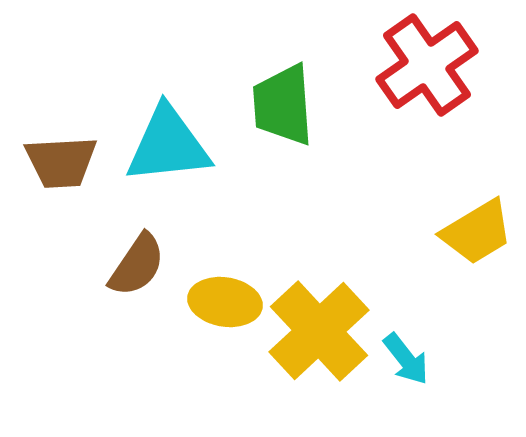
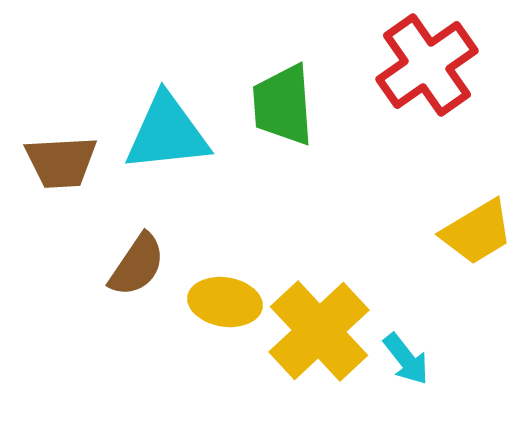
cyan triangle: moved 1 px left, 12 px up
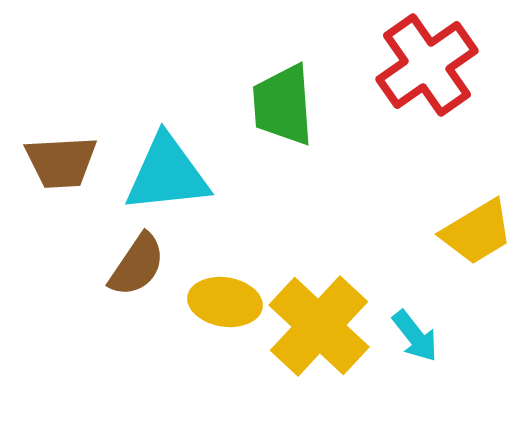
cyan triangle: moved 41 px down
yellow cross: moved 5 px up; rotated 4 degrees counterclockwise
cyan arrow: moved 9 px right, 23 px up
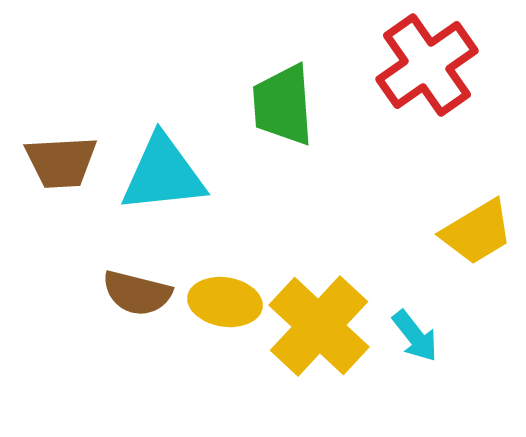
cyan triangle: moved 4 px left
brown semicircle: moved 28 px down; rotated 70 degrees clockwise
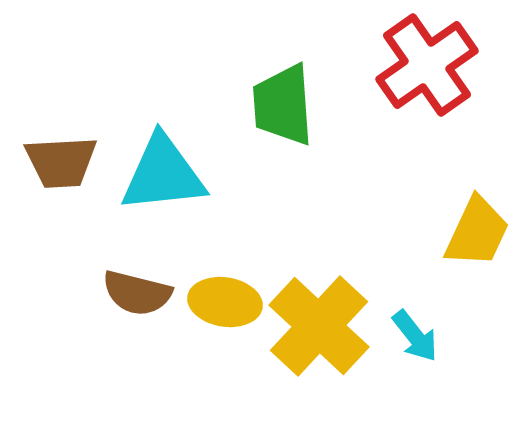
yellow trapezoid: rotated 34 degrees counterclockwise
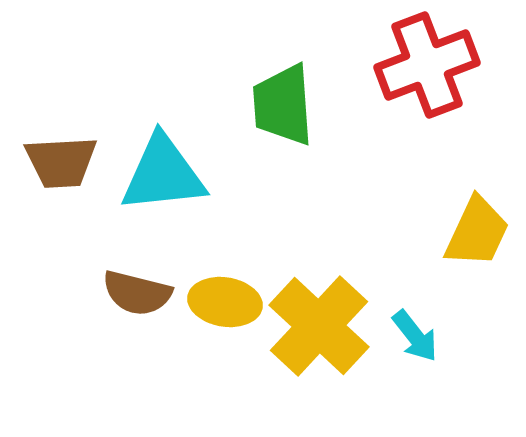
red cross: rotated 14 degrees clockwise
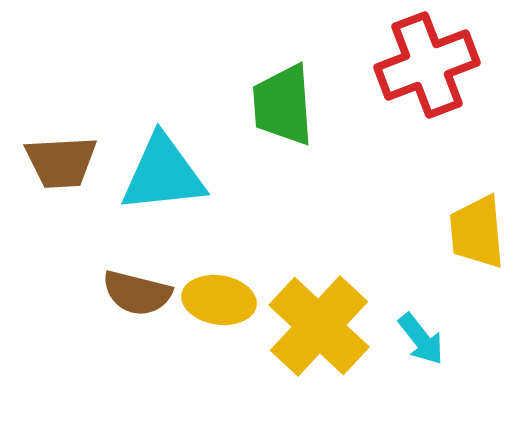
yellow trapezoid: rotated 150 degrees clockwise
yellow ellipse: moved 6 px left, 2 px up
cyan arrow: moved 6 px right, 3 px down
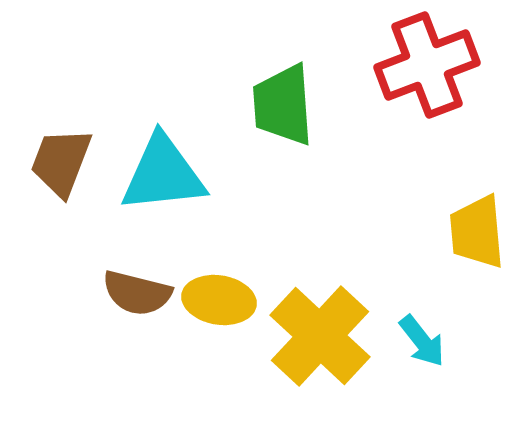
brown trapezoid: rotated 114 degrees clockwise
yellow cross: moved 1 px right, 10 px down
cyan arrow: moved 1 px right, 2 px down
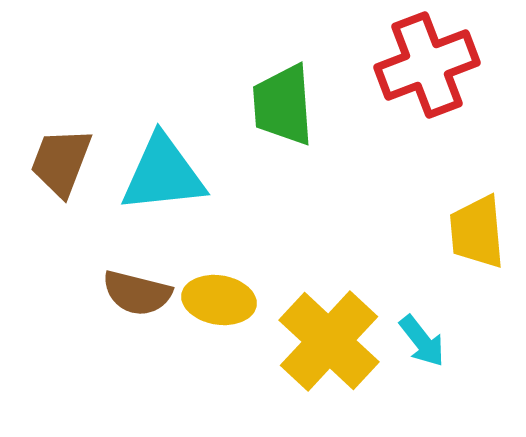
yellow cross: moved 9 px right, 5 px down
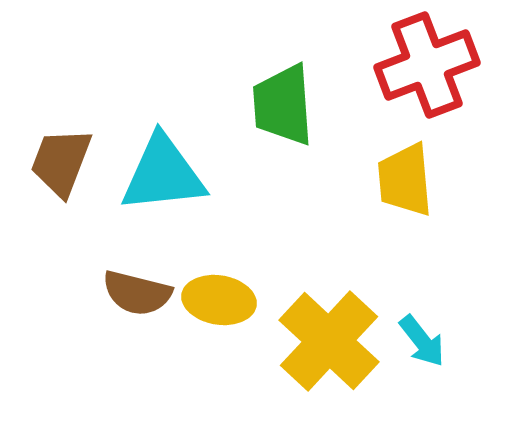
yellow trapezoid: moved 72 px left, 52 px up
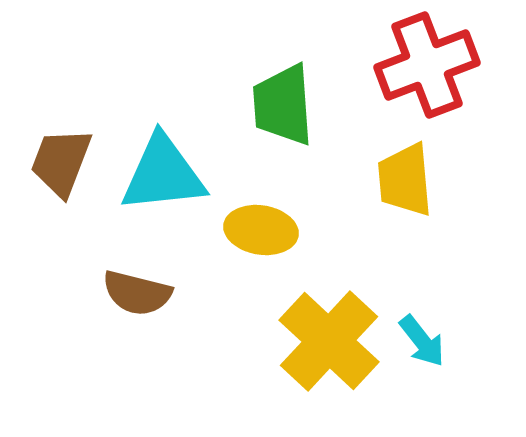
yellow ellipse: moved 42 px right, 70 px up
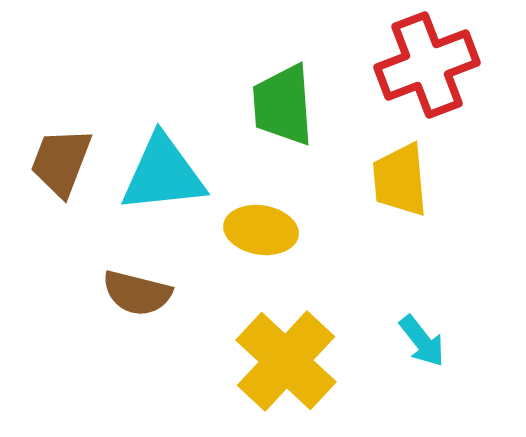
yellow trapezoid: moved 5 px left
yellow cross: moved 43 px left, 20 px down
